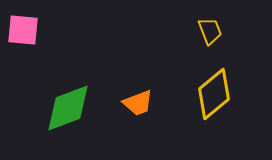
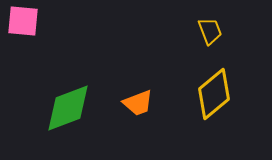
pink square: moved 9 px up
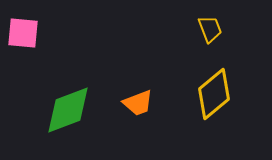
pink square: moved 12 px down
yellow trapezoid: moved 2 px up
green diamond: moved 2 px down
